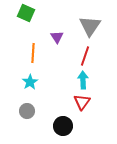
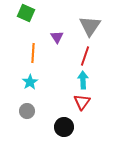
black circle: moved 1 px right, 1 px down
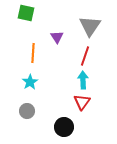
green square: rotated 12 degrees counterclockwise
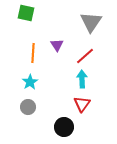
gray triangle: moved 1 px right, 4 px up
purple triangle: moved 8 px down
red line: rotated 30 degrees clockwise
cyan arrow: moved 1 px left, 1 px up
red triangle: moved 2 px down
gray circle: moved 1 px right, 4 px up
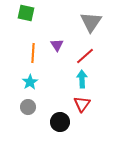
black circle: moved 4 px left, 5 px up
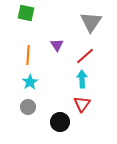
orange line: moved 5 px left, 2 px down
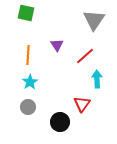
gray triangle: moved 3 px right, 2 px up
cyan arrow: moved 15 px right
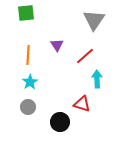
green square: rotated 18 degrees counterclockwise
red triangle: rotated 48 degrees counterclockwise
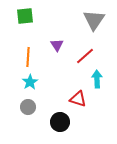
green square: moved 1 px left, 3 px down
orange line: moved 2 px down
red triangle: moved 4 px left, 5 px up
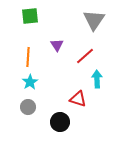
green square: moved 5 px right
